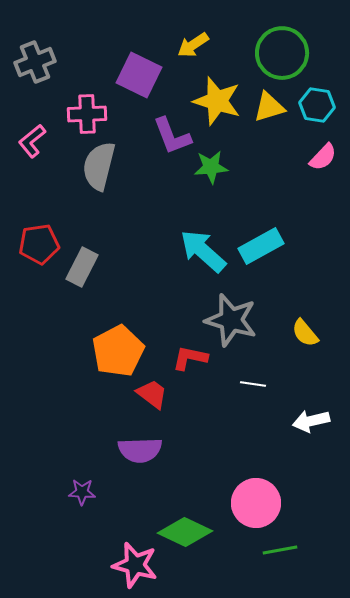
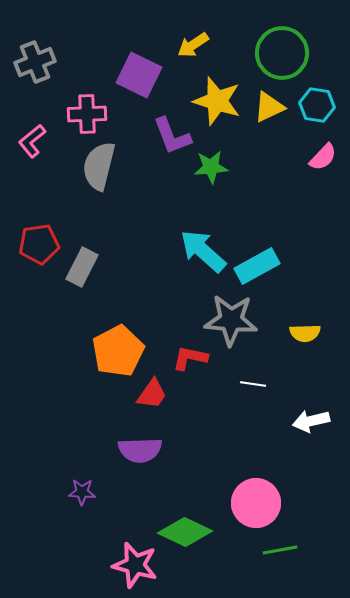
yellow triangle: rotated 8 degrees counterclockwise
cyan rectangle: moved 4 px left, 20 px down
gray star: rotated 12 degrees counterclockwise
yellow semicircle: rotated 52 degrees counterclockwise
red trapezoid: rotated 88 degrees clockwise
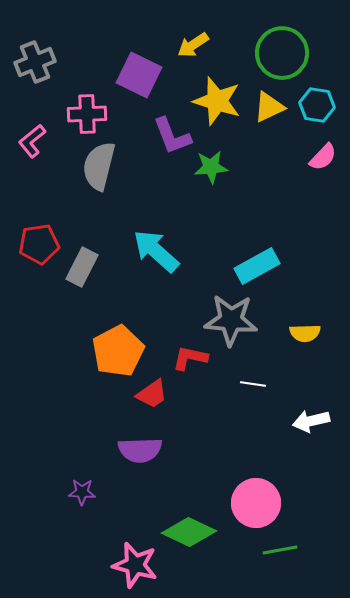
cyan arrow: moved 47 px left
red trapezoid: rotated 20 degrees clockwise
green diamond: moved 4 px right
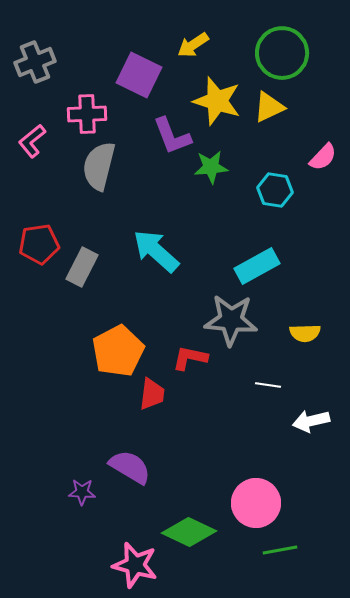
cyan hexagon: moved 42 px left, 85 px down
white line: moved 15 px right, 1 px down
red trapezoid: rotated 48 degrees counterclockwise
purple semicircle: moved 10 px left, 17 px down; rotated 147 degrees counterclockwise
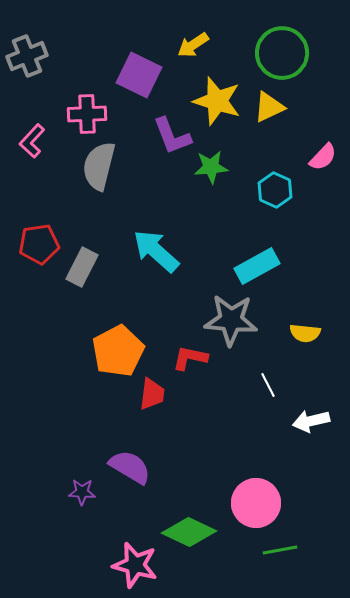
gray cross: moved 8 px left, 6 px up
pink L-shape: rotated 8 degrees counterclockwise
cyan hexagon: rotated 16 degrees clockwise
yellow semicircle: rotated 8 degrees clockwise
white line: rotated 55 degrees clockwise
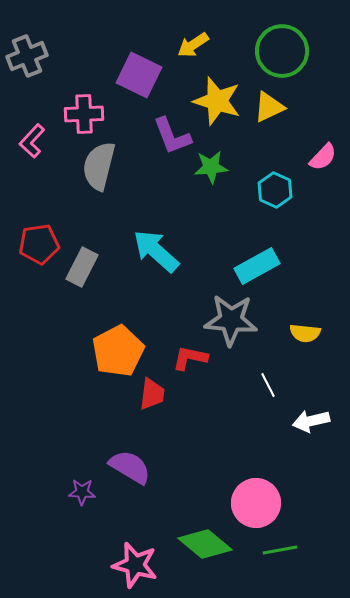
green circle: moved 2 px up
pink cross: moved 3 px left
green diamond: moved 16 px right, 12 px down; rotated 14 degrees clockwise
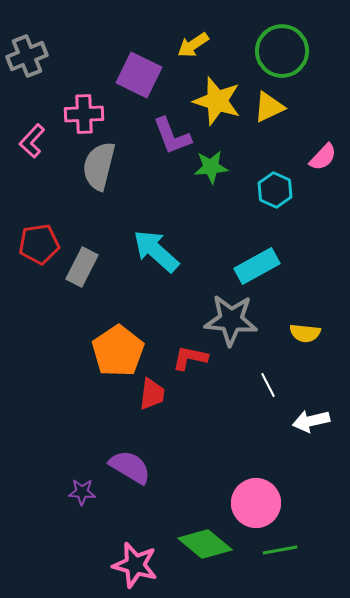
orange pentagon: rotated 6 degrees counterclockwise
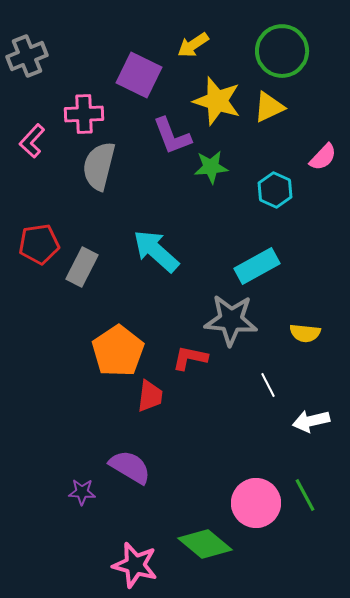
red trapezoid: moved 2 px left, 2 px down
green line: moved 25 px right, 55 px up; rotated 72 degrees clockwise
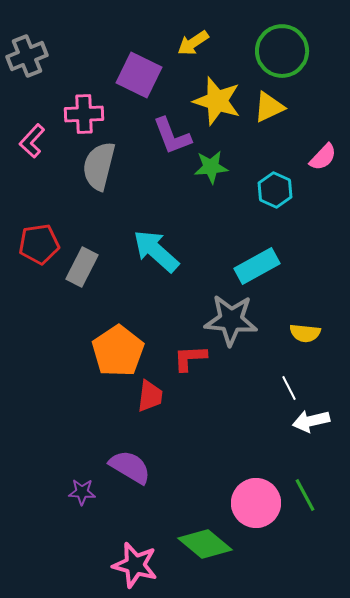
yellow arrow: moved 2 px up
red L-shape: rotated 15 degrees counterclockwise
white line: moved 21 px right, 3 px down
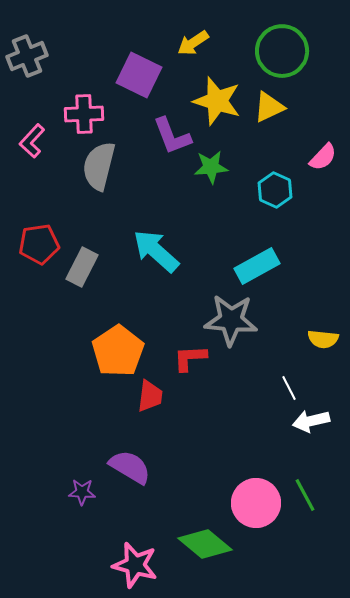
yellow semicircle: moved 18 px right, 6 px down
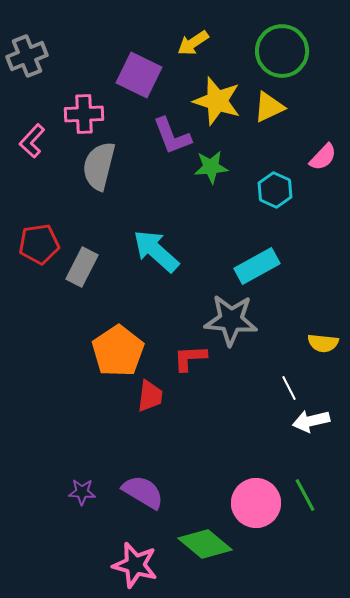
yellow semicircle: moved 4 px down
purple semicircle: moved 13 px right, 25 px down
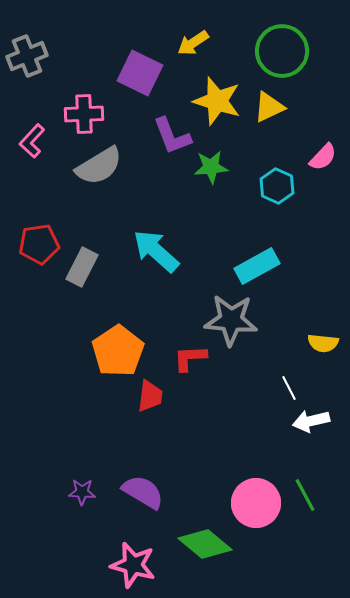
purple square: moved 1 px right, 2 px up
gray semicircle: rotated 135 degrees counterclockwise
cyan hexagon: moved 2 px right, 4 px up
pink star: moved 2 px left
